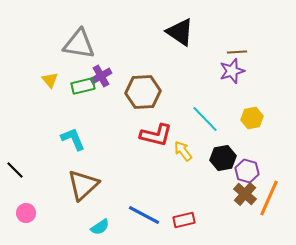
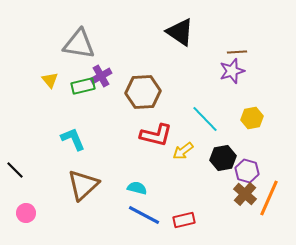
yellow arrow: rotated 90 degrees counterclockwise
cyan semicircle: moved 37 px right, 39 px up; rotated 132 degrees counterclockwise
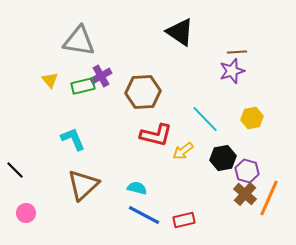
gray triangle: moved 3 px up
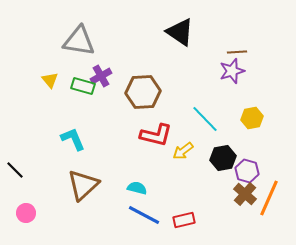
green rectangle: rotated 30 degrees clockwise
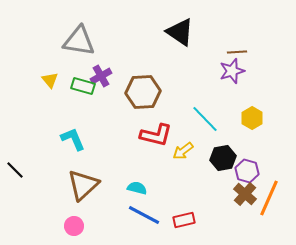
yellow hexagon: rotated 20 degrees counterclockwise
pink circle: moved 48 px right, 13 px down
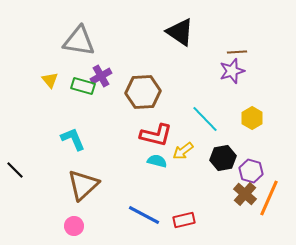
purple hexagon: moved 4 px right
cyan semicircle: moved 20 px right, 27 px up
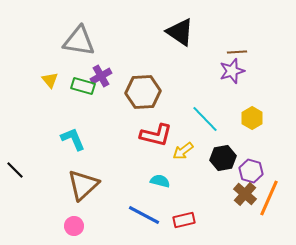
cyan semicircle: moved 3 px right, 20 px down
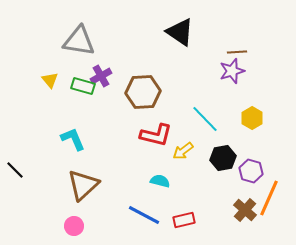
brown cross: moved 16 px down
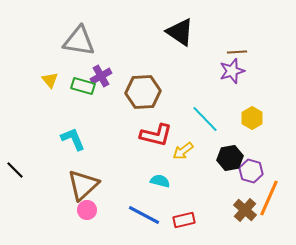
black hexagon: moved 7 px right
pink circle: moved 13 px right, 16 px up
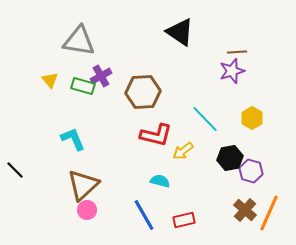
orange line: moved 15 px down
blue line: rotated 32 degrees clockwise
